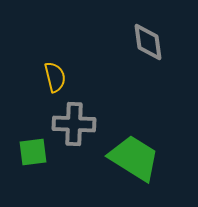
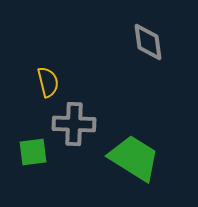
yellow semicircle: moved 7 px left, 5 px down
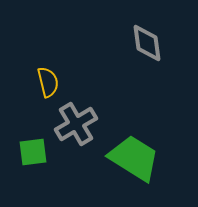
gray diamond: moved 1 px left, 1 px down
gray cross: moved 2 px right; rotated 33 degrees counterclockwise
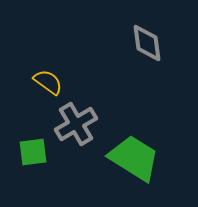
yellow semicircle: rotated 40 degrees counterclockwise
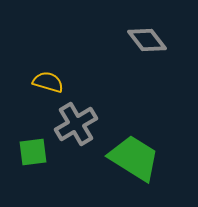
gray diamond: moved 3 px up; rotated 30 degrees counterclockwise
yellow semicircle: rotated 20 degrees counterclockwise
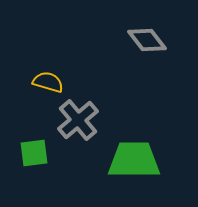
gray cross: moved 2 px right, 4 px up; rotated 9 degrees counterclockwise
green square: moved 1 px right, 1 px down
green trapezoid: moved 2 px down; rotated 32 degrees counterclockwise
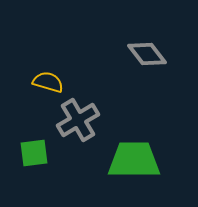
gray diamond: moved 14 px down
gray cross: rotated 9 degrees clockwise
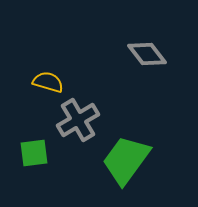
green trapezoid: moved 8 px left; rotated 54 degrees counterclockwise
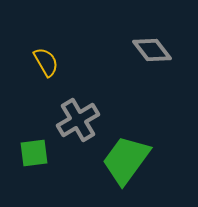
gray diamond: moved 5 px right, 4 px up
yellow semicircle: moved 2 px left, 20 px up; rotated 44 degrees clockwise
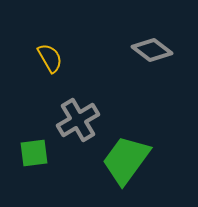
gray diamond: rotated 15 degrees counterclockwise
yellow semicircle: moved 4 px right, 4 px up
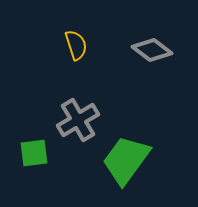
yellow semicircle: moved 26 px right, 13 px up; rotated 12 degrees clockwise
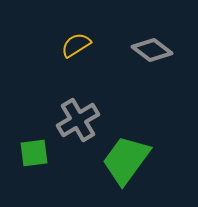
yellow semicircle: rotated 104 degrees counterclockwise
